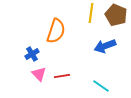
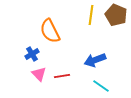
yellow line: moved 2 px down
orange semicircle: moved 6 px left; rotated 135 degrees clockwise
blue arrow: moved 10 px left, 14 px down
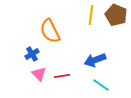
cyan line: moved 1 px up
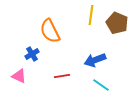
brown pentagon: moved 1 px right, 8 px down
pink triangle: moved 20 px left, 2 px down; rotated 21 degrees counterclockwise
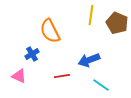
blue arrow: moved 6 px left
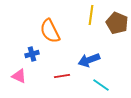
blue cross: rotated 16 degrees clockwise
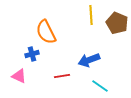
yellow line: rotated 12 degrees counterclockwise
orange semicircle: moved 4 px left, 1 px down
cyan line: moved 1 px left, 1 px down
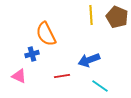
brown pentagon: moved 6 px up
orange semicircle: moved 2 px down
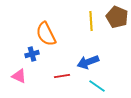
yellow line: moved 6 px down
blue arrow: moved 1 px left, 2 px down
cyan line: moved 3 px left
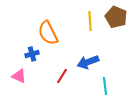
brown pentagon: moved 1 px left
yellow line: moved 1 px left
orange semicircle: moved 2 px right, 1 px up
red line: rotated 49 degrees counterclockwise
cyan line: moved 8 px right; rotated 48 degrees clockwise
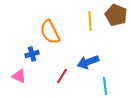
brown pentagon: moved 2 px up
orange semicircle: moved 2 px right, 1 px up
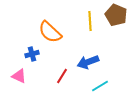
orange semicircle: rotated 20 degrees counterclockwise
cyan line: moved 5 px left; rotated 66 degrees clockwise
